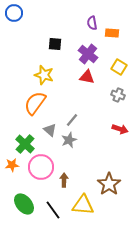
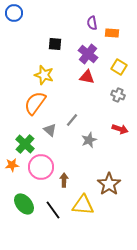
gray star: moved 20 px right
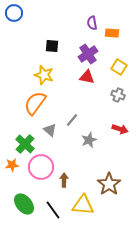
black square: moved 3 px left, 2 px down
purple cross: rotated 18 degrees clockwise
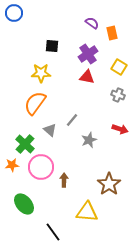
purple semicircle: rotated 136 degrees clockwise
orange rectangle: rotated 72 degrees clockwise
yellow star: moved 3 px left, 2 px up; rotated 18 degrees counterclockwise
yellow triangle: moved 4 px right, 7 px down
black line: moved 22 px down
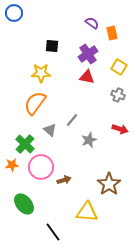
brown arrow: rotated 72 degrees clockwise
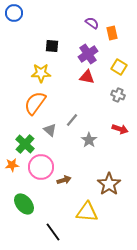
gray star: rotated 14 degrees counterclockwise
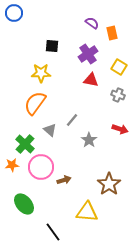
red triangle: moved 4 px right, 3 px down
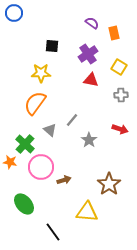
orange rectangle: moved 2 px right
gray cross: moved 3 px right; rotated 24 degrees counterclockwise
orange star: moved 2 px left, 3 px up; rotated 16 degrees clockwise
